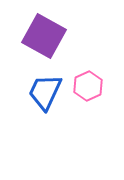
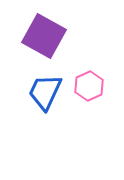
pink hexagon: moved 1 px right
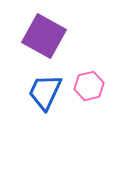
pink hexagon: rotated 12 degrees clockwise
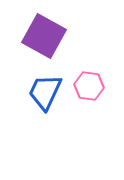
pink hexagon: rotated 20 degrees clockwise
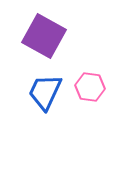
pink hexagon: moved 1 px right, 1 px down
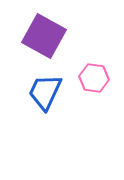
pink hexagon: moved 4 px right, 9 px up
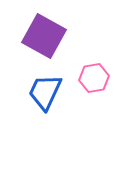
pink hexagon: rotated 16 degrees counterclockwise
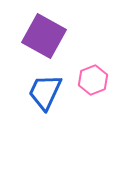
pink hexagon: moved 1 px left, 2 px down; rotated 12 degrees counterclockwise
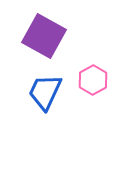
pink hexagon: rotated 8 degrees counterclockwise
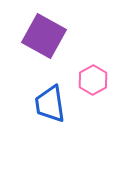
blue trapezoid: moved 5 px right, 12 px down; rotated 33 degrees counterclockwise
